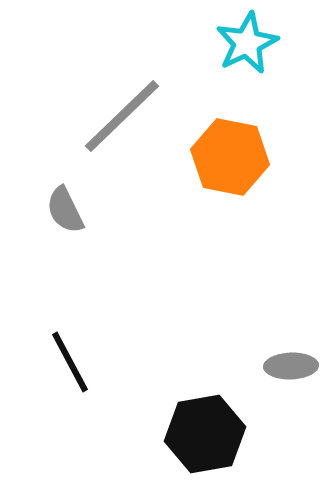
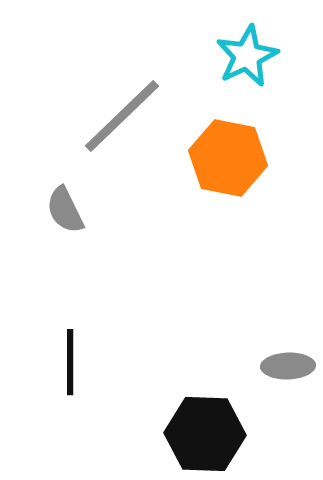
cyan star: moved 13 px down
orange hexagon: moved 2 px left, 1 px down
black line: rotated 28 degrees clockwise
gray ellipse: moved 3 px left
black hexagon: rotated 12 degrees clockwise
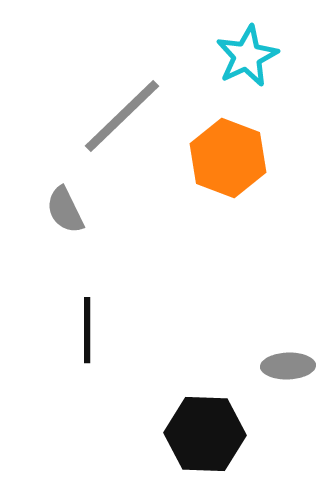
orange hexagon: rotated 10 degrees clockwise
black line: moved 17 px right, 32 px up
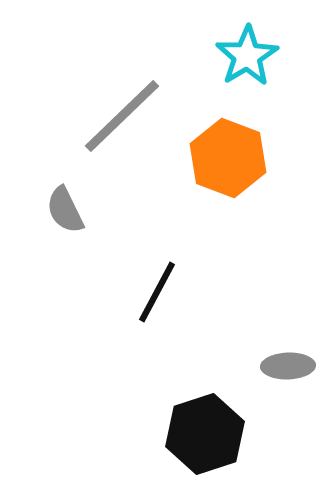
cyan star: rotated 6 degrees counterclockwise
black line: moved 70 px right, 38 px up; rotated 28 degrees clockwise
black hexagon: rotated 20 degrees counterclockwise
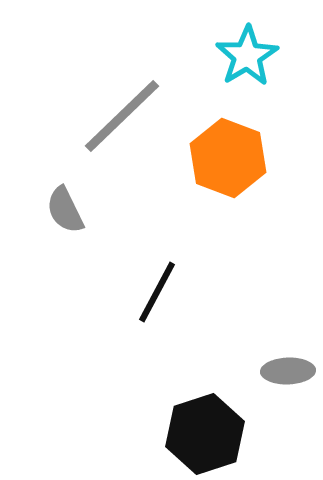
gray ellipse: moved 5 px down
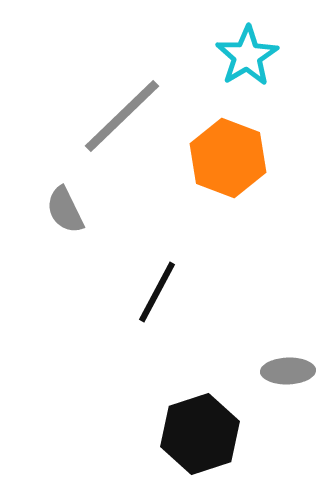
black hexagon: moved 5 px left
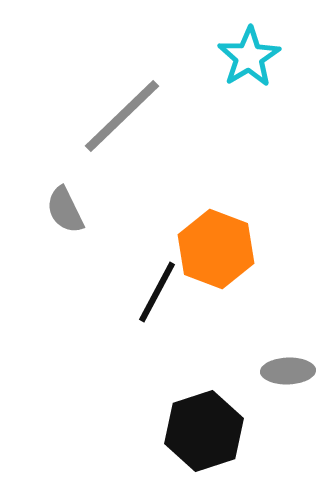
cyan star: moved 2 px right, 1 px down
orange hexagon: moved 12 px left, 91 px down
black hexagon: moved 4 px right, 3 px up
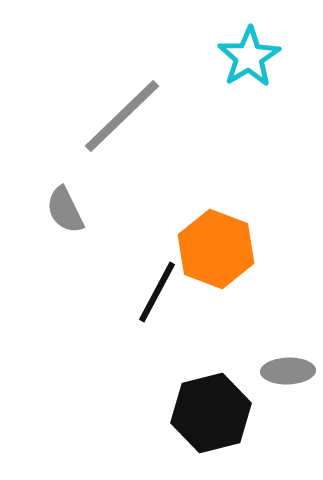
black hexagon: moved 7 px right, 18 px up; rotated 4 degrees clockwise
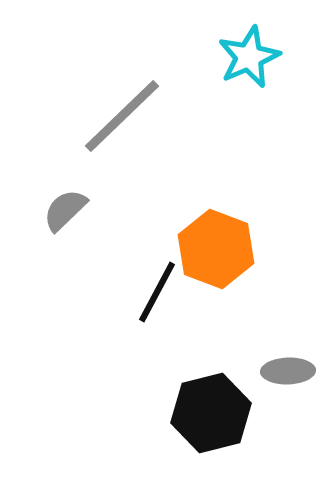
cyan star: rotated 8 degrees clockwise
gray semicircle: rotated 72 degrees clockwise
